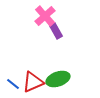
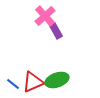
green ellipse: moved 1 px left, 1 px down
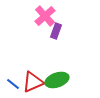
purple rectangle: rotated 49 degrees clockwise
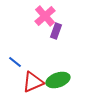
green ellipse: moved 1 px right
blue line: moved 2 px right, 22 px up
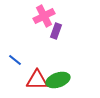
pink cross: moved 1 px left; rotated 15 degrees clockwise
blue line: moved 2 px up
red triangle: moved 4 px right, 2 px up; rotated 25 degrees clockwise
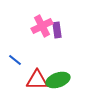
pink cross: moved 2 px left, 10 px down
purple rectangle: moved 1 px right, 1 px up; rotated 28 degrees counterclockwise
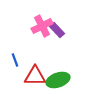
purple rectangle: rotated 35 degrees counterclockwise
blue line: rotated 32 degrees clockwise
red triangle: moved 2 px left, 4 px up
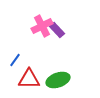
blue line: rotated 56 degrees clockwise
red triangle: moved 6 px left, 3 px down
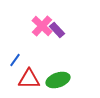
pink cross: rotated 20 degrees counterclockwise
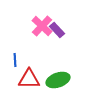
blue line: rotated 40 degrees counterclockwise
